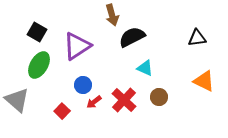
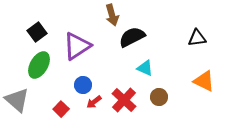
black square: rotated 24 degrees clockwise
red square: moved 1 px left, 2 px up
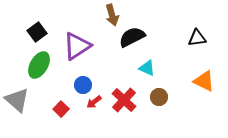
cyan triangle: moved 2 px right
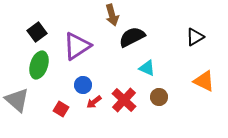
black triangle: moved 2 px left, 1 px up; rotated 24 degrees counterclockwise
green ellipse: rotated 12 degrees counterclockwise
red square: rotated 14 degrees counterclockwise
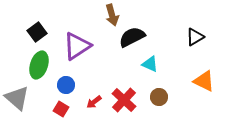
cyan triangle: moved 3 px right, 4 px up
blue circle: moved 17 px left
gray triangle: moved 2 px up
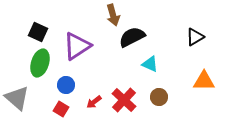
brown arrow: moved 1 px right
black square: moved 1 px right; rotated 30 degrees counterclockwise
green ellipse: moved 1 px right, 2 px up
orange triangle: rotated 25 degrees counterclockwise
